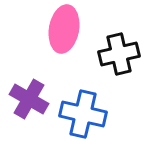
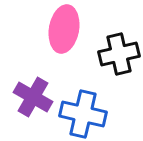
purple cross: moved 4 px right, 2 px up
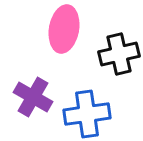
blue cross: moved 4 px right; rotated 21 degrees counterclockwise
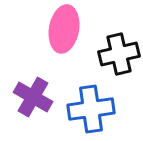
blue cross: moved 4 px right, 5 px up
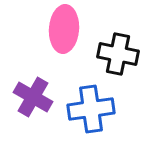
pink ellipse: rotated 6 degrees counterclockwise
black cross: moved 1 px left; rotated 24 degrees clockwise
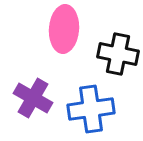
purple cross: moved 1 px down
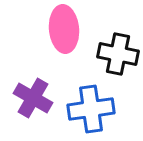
pink ellipse: rotated 9 degrees counterclockwise
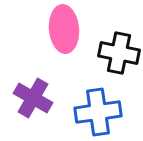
black cross: moved 1 px right, 1 px up
blue cross: moved 7 px right, 3 px down
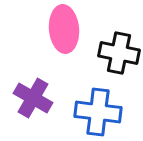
blue cross: rotated 15 degrees clockwise
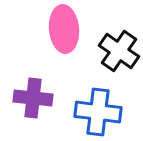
black cross: moved 2 px up; rotated 24 degrees clockwise
purple cross: rotated 24 degrees counterclockwise
